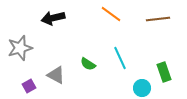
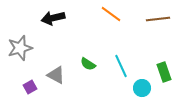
cyan line: moved 1 px right, 8 px down
purple square: moved 1 px right, 1 px down
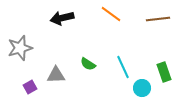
black arrow: moved 9 px right
cyan line: moved 2 px right, 1 px down
gray triangle: rotated 30 degrees counterclockwise
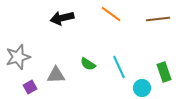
gray star: moved 2 px left, 9 px down
cyan line: moved 4 px left
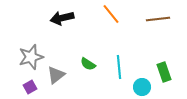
orange line: rotated 15 degrees clockwise
gray star: moved 13 px right
cyan line: rotated 20 degrees clockwise
gray triangle: rotated 36 degrees counterclockwise
cyan circle: moved 1 px up
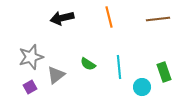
orange line: moved 2 px left, 3 px down; rotated 25 degrees clockwise
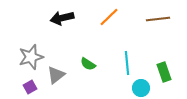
orange line: rotated 60 degrees clockwise
cyan line: moved 8 px right, 4 px up
cyan circle: moved 1 px left, 1 px down
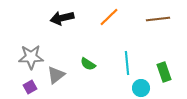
gray star: rotated 15 degrees clockwise
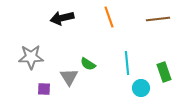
orange line: rotated 65 degrees counterclockwise
gray triangle: moved 13 px right, 2 px down; rotated 24 degrees counterclockwise
purple square: moved 14 px right, 2 px down; rotated 32 degrees clockwise
